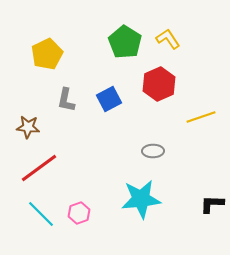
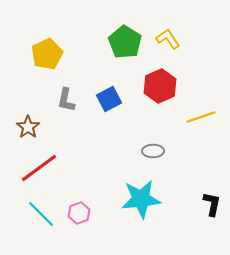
red hexagon: moved 1 px right, 2 px down
brown star: rotated 30 degrees clockwise
black L-shape: rotated 100 degrees clockwise
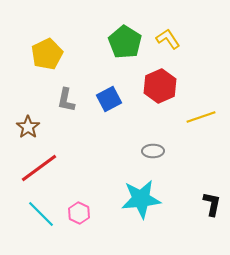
pink hexagon: rotated 15 degrees counterclockwise
